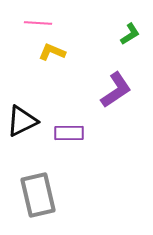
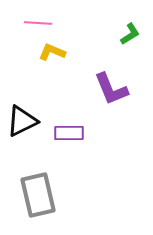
purple L-shape: moved 5 px left, 1 px up; rotated 102 degrees clockwise
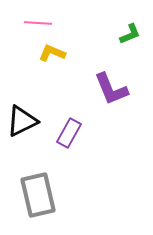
green L-shape: rotated 10 degrees clockwise
yellow L-shape: moved 1 px down
purple rectangle: rotated 60 degrees counterclockwise
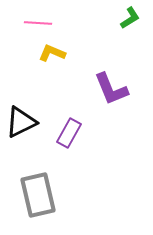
green L-shape: moved 16 px up; rotated 10 degrees counterclockwise
black triangle: moved 1 px left, 1 px down
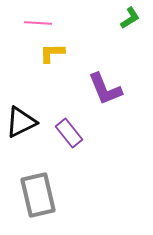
yellow L-shape: rotated 24 degrees counterclockwise
purple L-shape: moved 6 px left
purple rectangle: rotated 68 degrees counterclockwise
